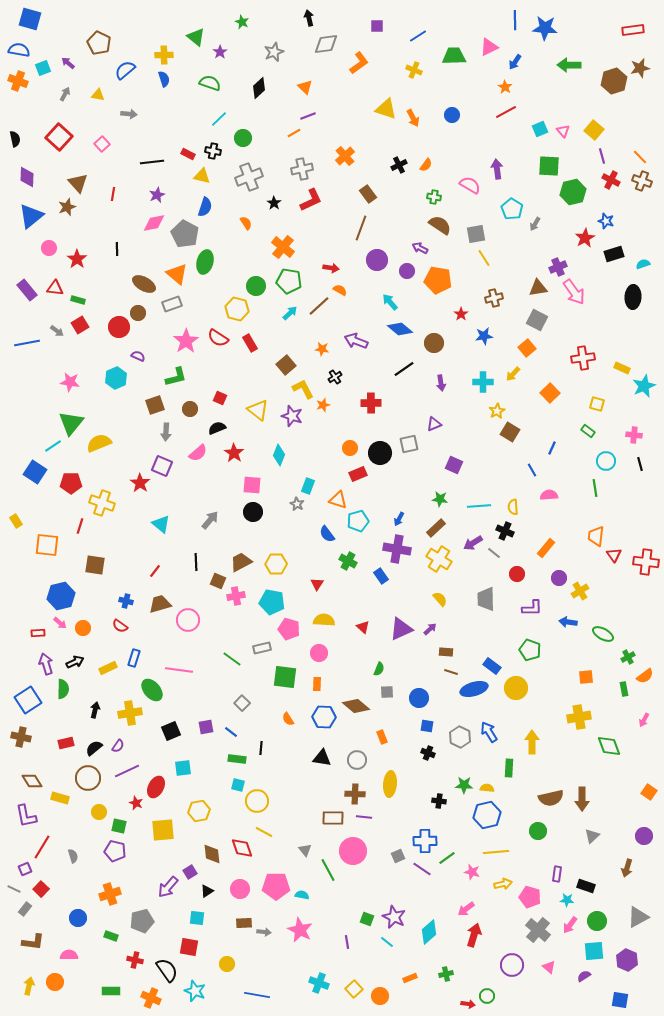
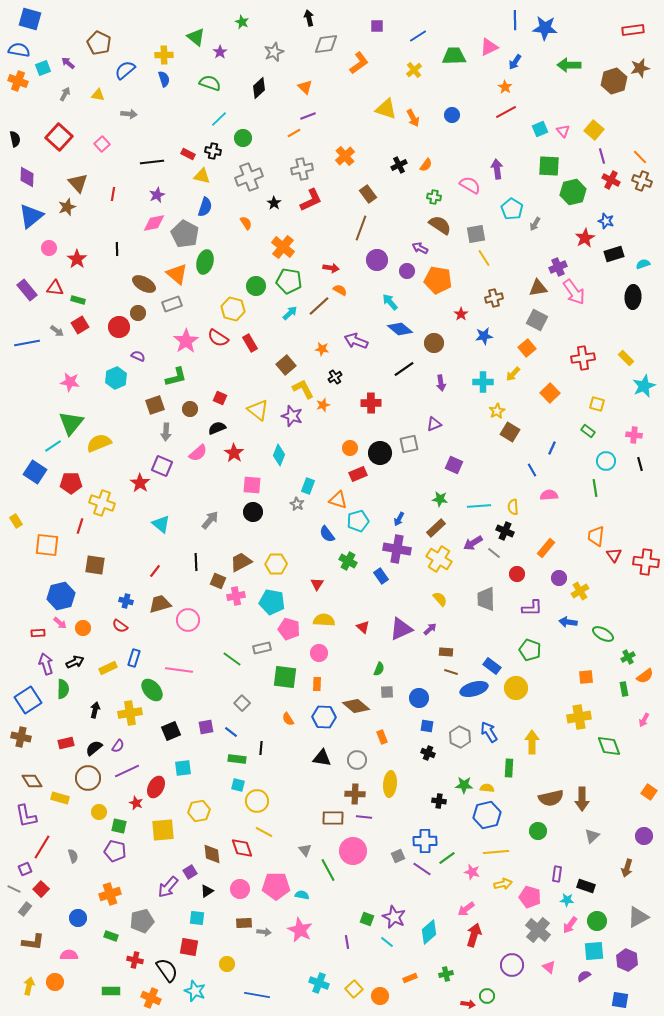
yellow cross at (414, 70): rotated 28 degrees clockwise
yellow hexagon at (237, 309): moved 4 px left
yellow rectangle at (622, 368): moved 4 px right, 10 px up; rotated 21 degrees clockwise
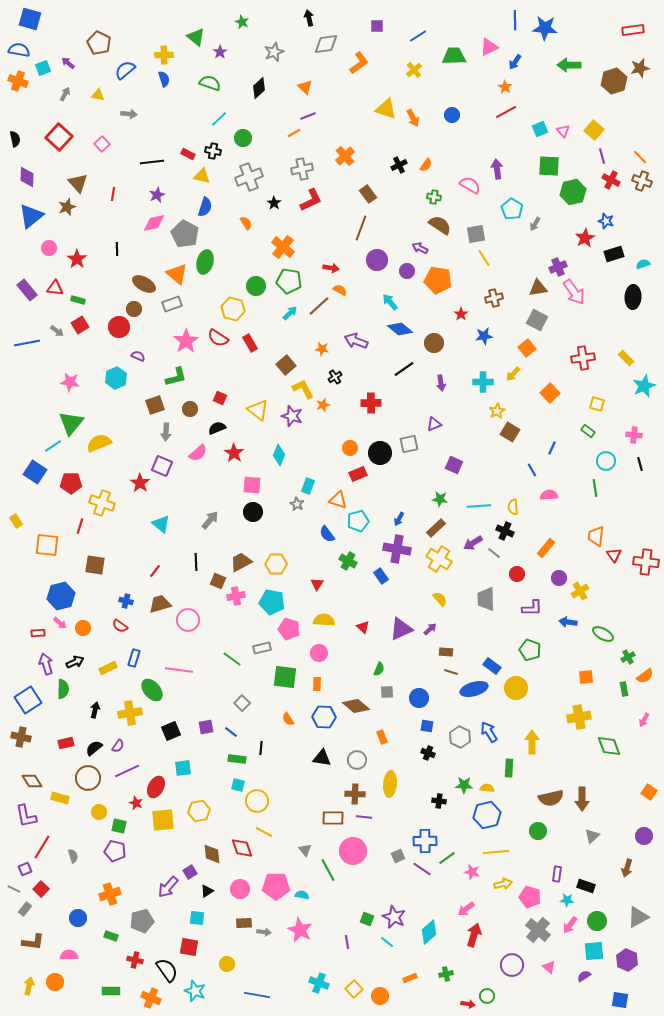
brown circle at (138, 313): moved 4 px left, 4 px up
yellow square at (163, 830): moved 10 px up
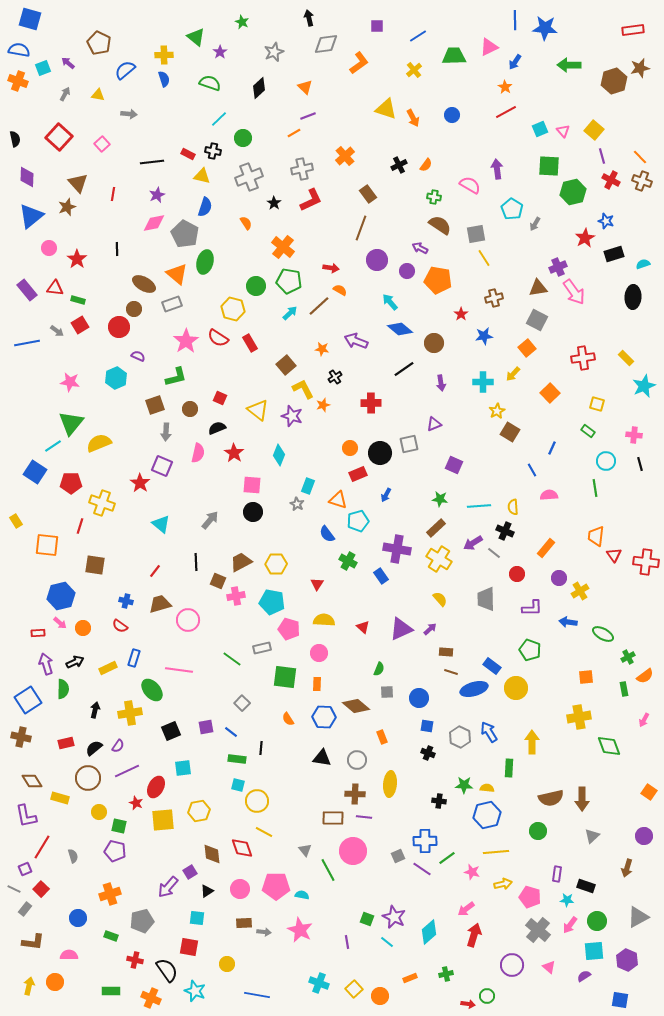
pink semicircle at (198, 453): rotated 36 degrees counterclockwise
blue arrow at (399, 519): moved 13 px left, 24 px up
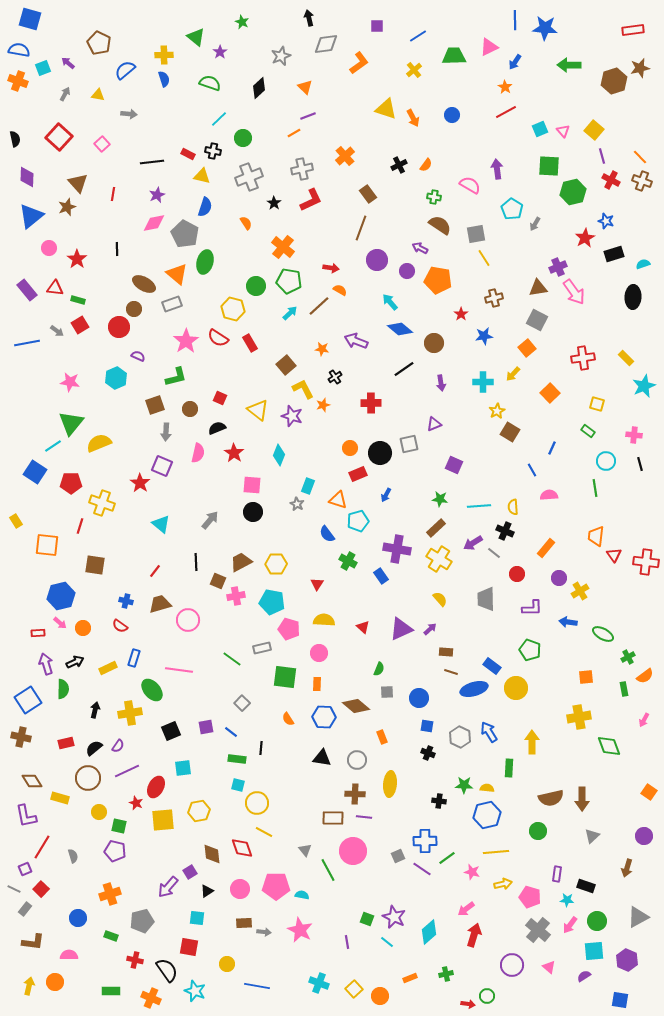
gray star at (274, 52): moved 7 px right, 4 px down
yellow circle at (257, 801): moved 2 px down
blue line at (257, 995): moved 9 px up
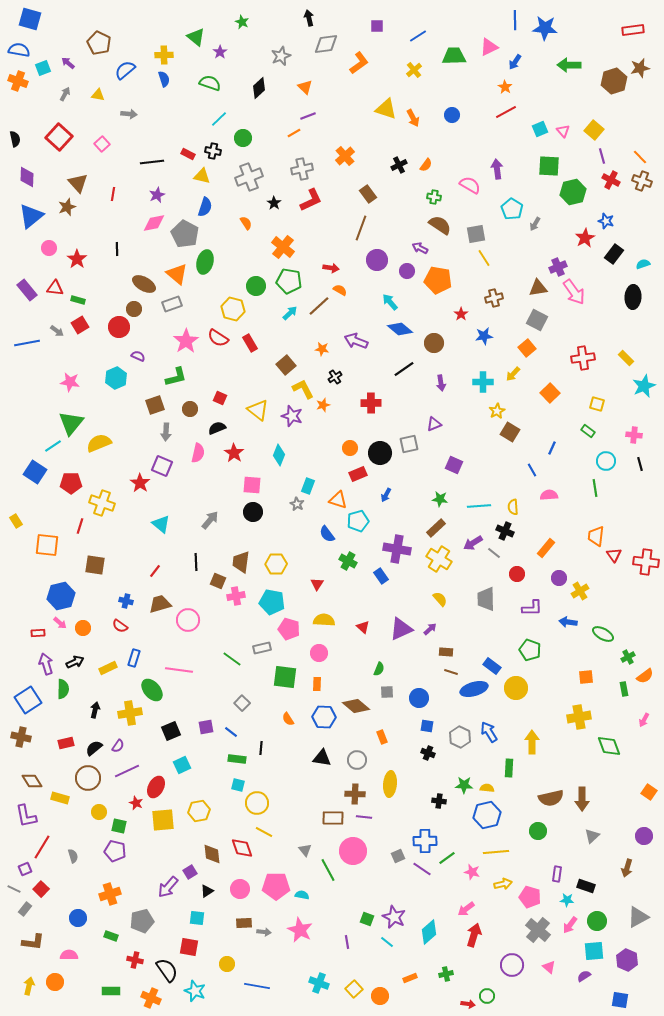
black rectangle at (614, 254): rotated 36 degrees counterclockwise
brown trapezoid at (241, 562): rotated 55 degrees counterclockwise
cyan square at (183, 768): moved 1 px left, 3 px up; rotated 18 degrees counterclockwise
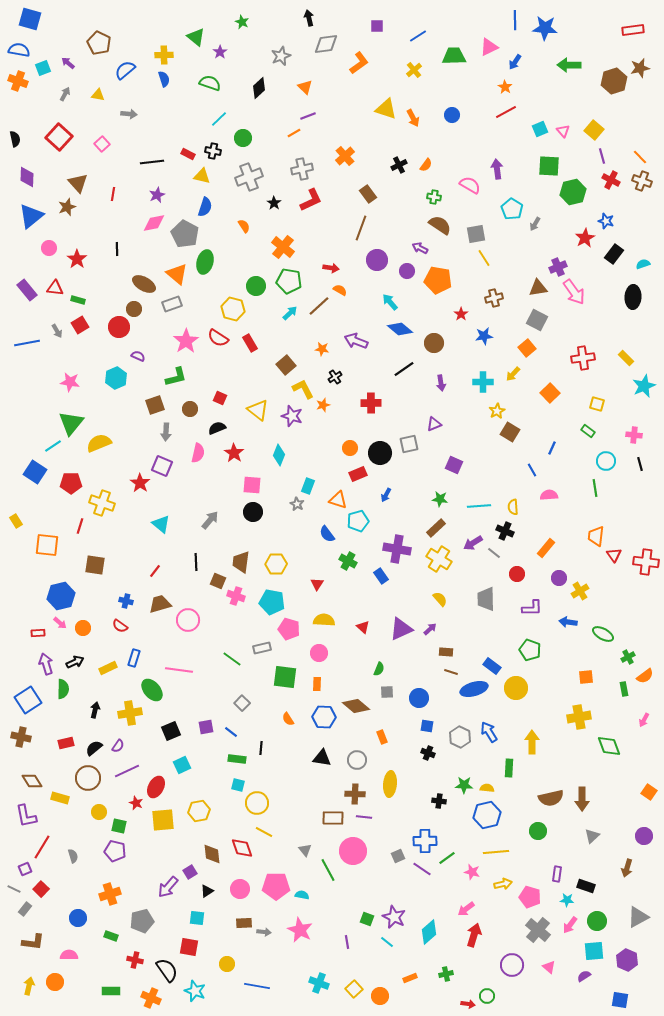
orange semicircle at (246, 223): moved 2 px left, 3 px down
gray arrow at (57, 331): rotated 24 degrees clockwise
pink cross at (236, 596): rotated 30 degrees clockwise
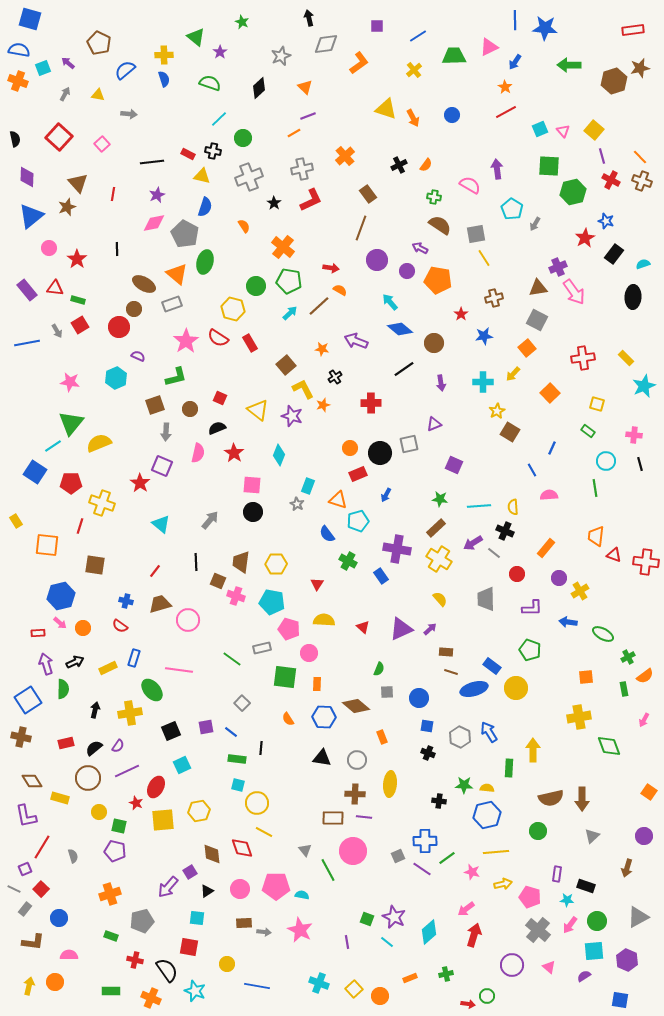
red triangle at (614, 555): rotated 35 degrees counterclockwise
pink circle at (319, 653): moved 10 px left
yellow arrow at (532, 742): moved 1 px right, 8 px down
blue circle at (78, 918): moved 19 px left
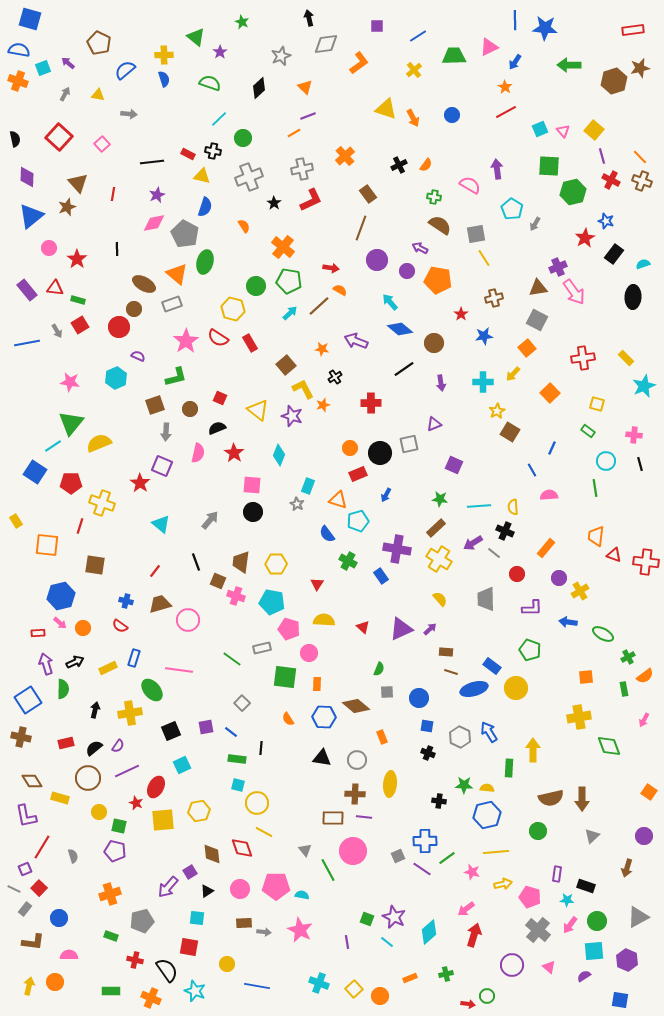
black line at (196, 562): rotated 18 degrees counterclockwise
red square at (41, 889): moved 2 px left, 1 px up
